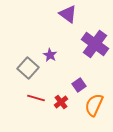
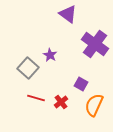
purple square: moved 2 px right, 1 px up; rotated 24 degrees counterclockwise
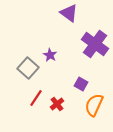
purple triangle: moved 1 px right, 1 px up
red line: rotated 72 degrees counterclockwise
red cross: moved 4 px left, 2 px down
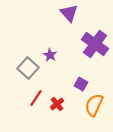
purple triangle: rotated 12 degrees clockwise
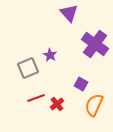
gray square: rotated 25 degrees clockwise
red line: rotated 36 degrees clockwise
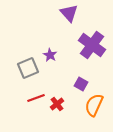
purple cross: moved 3 px left, 1 px down
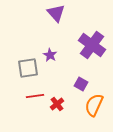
purple triangle: moved 13 px left
gray square: rotated 15 degrees clockwise
red line: moved 1 px left, 2 px up; rotated 12 degrees clockwise
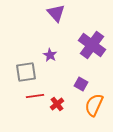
gray square: moved 2 px left, 4 px down
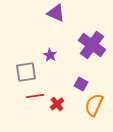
purple triangle: rotated 24 degrees counterclockwise
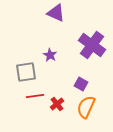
orange semicircle: moved 8 px left, 2 px down
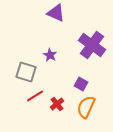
gray square: rotated 25 degrees clockwise
red line: rotated 24 degrees counterclockwise
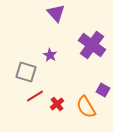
purple triangle: rotated 24 degrees clockwise
purple square: moved 22 px right, 6 px down
orange semicircle: rotated 55 degrees counterclockwise
